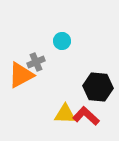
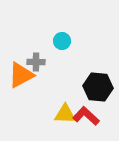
gray cross: rotated 24 degrees clockwise
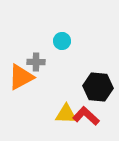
orange triangle: moved 2 px down
yellow triangle: moved 1 px right
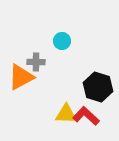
black hexagon: rotated 12 degrees clockwise
